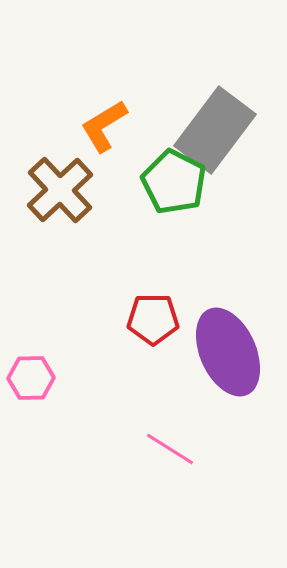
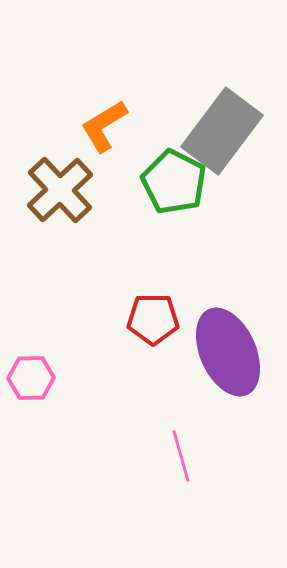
gray rectangle: moved 7 px right, 1 px down
pink line: moved 11 px right, 7 px down; rotated 42 degrees clockwise
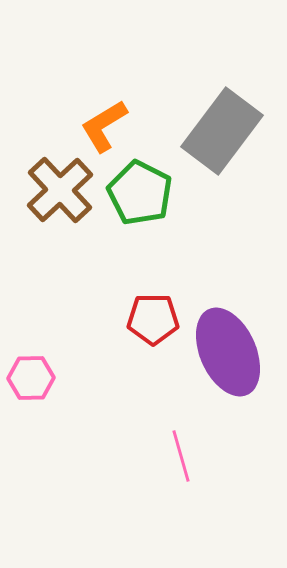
green pentagon: moved 34 px left, 11 px down
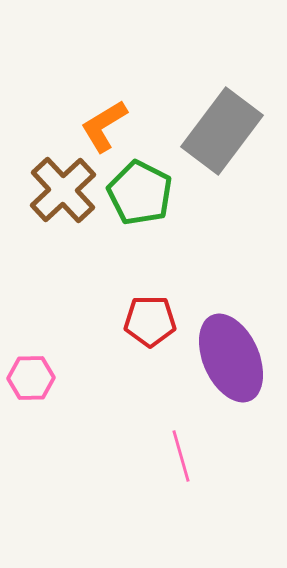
brown cross: moved 3 px right
red pentagon: moved 3 px left, 2 px down
purple ellipse: moved 3 px right, 6 px down
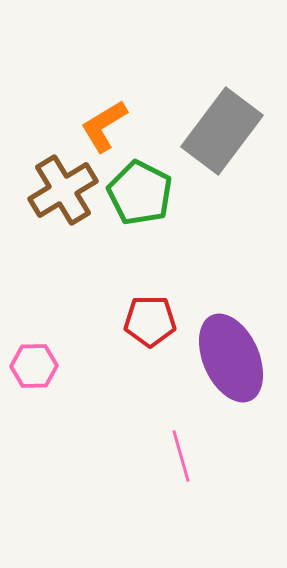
brown cross: rotated 12 degrees clockwise
pink hexagon: moved 3 px right, 12 px up
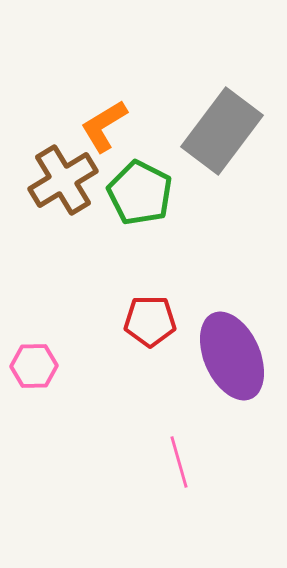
brown cross: moved 10 px up
purple ellipse: moved 1 px right, 2 px up
pink line: moved 2 px left, 6 px down
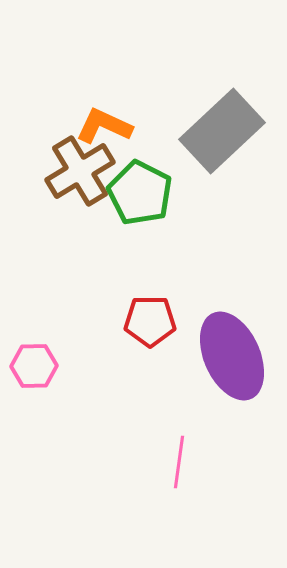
orange L-shape: rotated 56 degrees clockwise
gray rectangle: rotated 10 degrees clockwise
brown cross: moved 17 px right, 9 px up
pink line: rotated 24 degrees clockwise
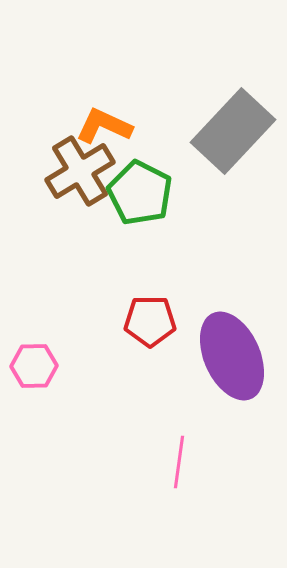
gray rectangle: moved 11 px right; rotated 4 degrees counterclockwise
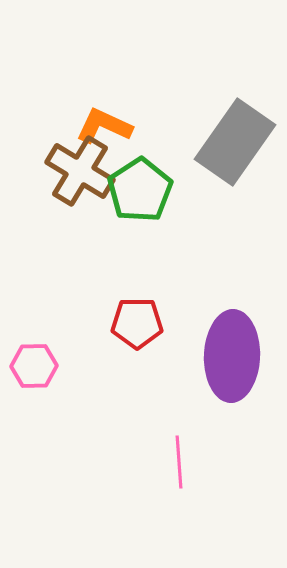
gray rectangle: moved 2 px right, 11 px down; rotated 8 degrees counterclockwise
brown cross: rotated 28 degrees counterclockwise
green pentagon: moved 3 px up; rotated 12 degrees clockwise
red pentagon: moved 13 px left, 2 px down
purple ellipse: rotated 26 degrees clockwise
pink line: rotated 12 degrees counterclockwise
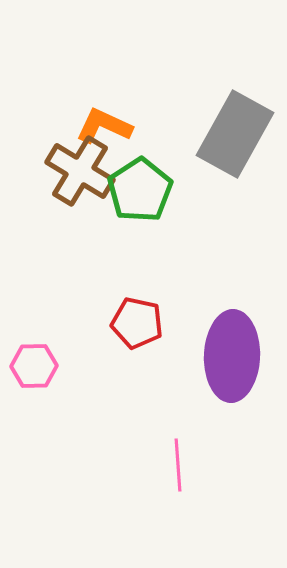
gray rectangle: moved 8 px up; rotated 6 degrees counterclockwise
red pentagon: rotated 12 degrees clockwise
pink line: moved 1 px left, 3 px down
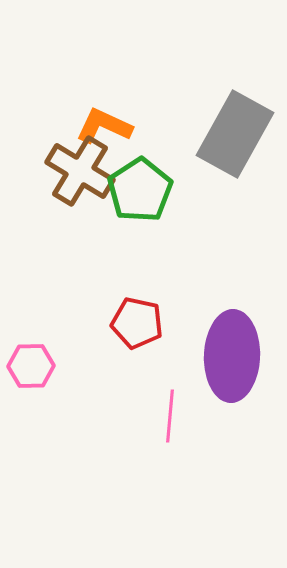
pink hexagon: moved 3 px left
pink line: moved 8 px left, 49 px up; rotated 9 degrees clockwise
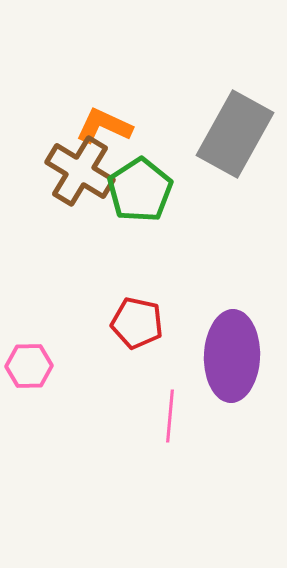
pink hexagon: moved 2 px left
